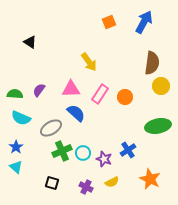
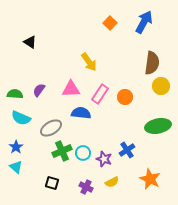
orange square: moved 1 px right, 1 px down; rotated 24 degrees counterclockwise
blue semicircle: moved 5 px right; rotated 36 degrees counterclockwise
blue cross: moved 1 px left
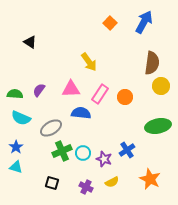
cyan triangle: rotated 24 degrees counterclockwise
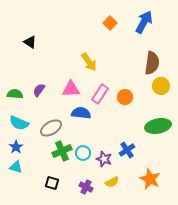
cyan semicircle: moved 2 px left, 5 px down
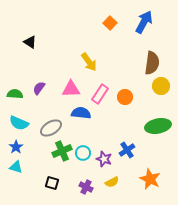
purple semicircle: moved 2 px up
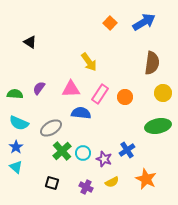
blue arrow: rotated 30 degrees clockwise
yellow circle: moved 2 px right, 7 px down
green cross: rotated 18 degrees counterclockwise
cyan triangle: rotated 24 degrees clockwise
orange star: moved 4 px left
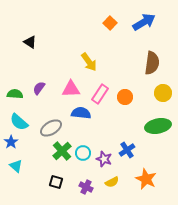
cyan semicircle: moved 1 px up; rotated 18 degrees clockwise
blue star: moved 5 px left, 5 px up
cyan triangle: moved 1 px up
black square: moved 4 px right, 1 px up
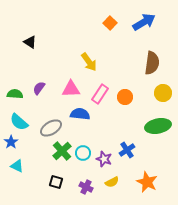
blue semicircle: moved 1 px left, 1 px down
cyan triangle: moved 1 px right; rotated 16 degrees counterclockwise
orange star: moved 1 px right, 3 px down
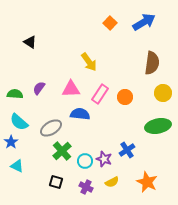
cyan circle: moved 2 px right, 8 px down
